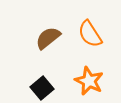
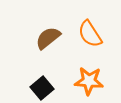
orange star: rotated 20 degrees counterclockwise
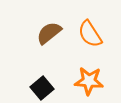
brown semicircle: moved 1 px right, 5 px up
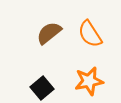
orange star: rotated 16 degrees counterclockwise
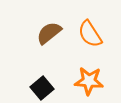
orange star: rotated 16 degrees clockwise
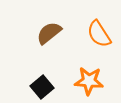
orange semicircle: moved 9 px right
black square: moved 1 px up
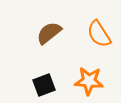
black square: moved 2 px right, 2 px up; rotated 20 degrees clockwise
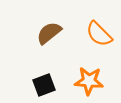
orange semicircle: rotated 12 degrees counterclockwise
